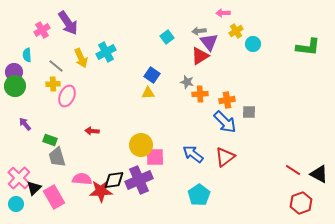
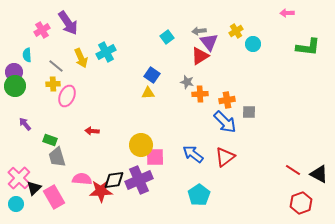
pink arrow at (223, 13): moved 64 px right
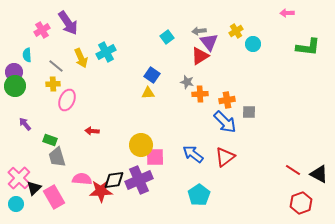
pink ellipse at (67, 96): moved 4 px down
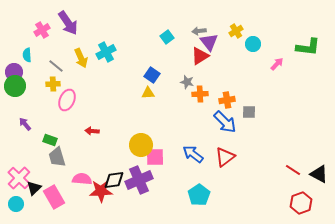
pink arrow at (287, 13): moved 10 px left, 51 px down; rotated 136 degrees clockwise
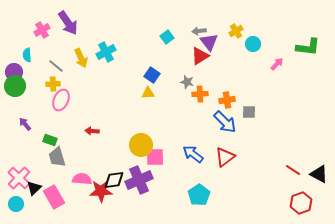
pink ellipse at (67, 100): moved 6 px left
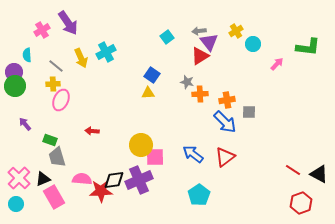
black triangle at (34, 188): moved 9 px right, 9 px up; rotated 21 degrees clockwise
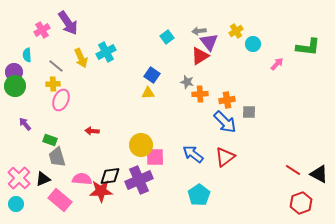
black diamond at (114, 180): moved 4 px left, 4 px up
pink rectangle at (54, 197): moved 6 px right, 3 px down; rotated 20 degrees counterclockwise
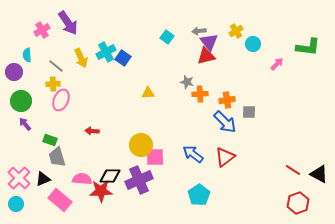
cyan square at (167, 37): rotated 16 degrees counterclockwise
red triangle at (200, 56): moved 6 px right; rotated 18 degrees clockwise
blue square at (152, 75): moved 29 px left, 17 px up
green circle at (15, 86): moved 6 px right, 15 px down
black diamond at (110, 176): rotated 10 degrees clockwise
red hexagon at (301, 203): moved 3 px left
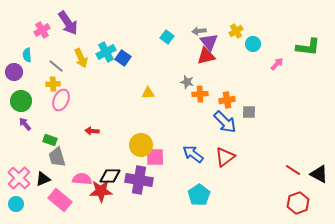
purple cross at (139, 180): rotated 32 degrees clockwise
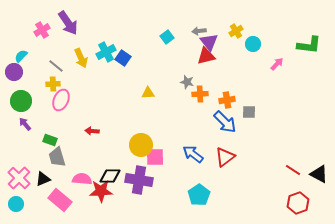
cyan square at (167, 37): rotated 16 degrees clockwise
green L-shape at (308, 47): moved 1 px right, 2 px up
cyan semicircle at (27, 55): moved 6 px left, 1 px down; rotated 48 degrees clockwise
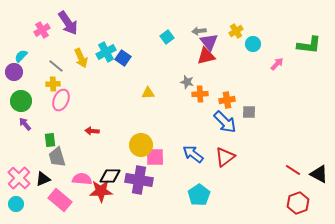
green rectangle at (50, 140): rotated 64 degrees clockwise
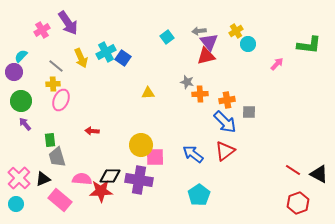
cyan circle at (253, 44): moved 5 px left
red triangle at (225, 157): moved 6 px up
